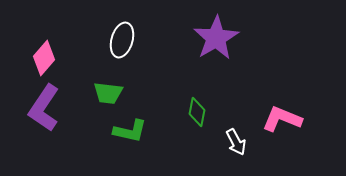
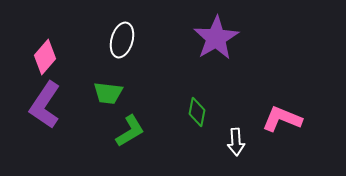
pink diamond: moved 1 px right, 1 px up
purple L-shape: moved 1 px right, 3 px up
green L-shape: rotated 44 degrees counterclockwise
white arrow: rotated 24 degrees clockwise
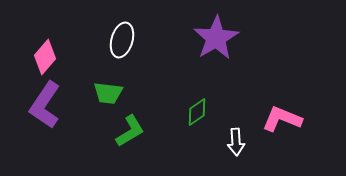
green diamond: rotated 44 degrees clockwise
